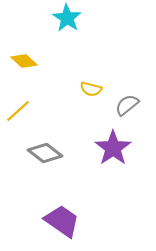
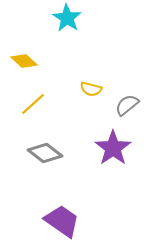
yellow line: moved 15 px right, 7 px up
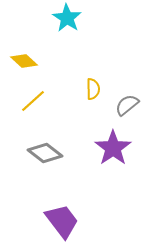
yellow semicircle: moved 2 px right; rotated 105 degrees counterclockwise
yellow line: moved 3 px up
purple trapezoid: rotated 18 degrees clockwise
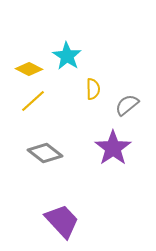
cyan star: moved 38 px down
yellow diamond: moved 5 px right, 8 px down; rotated 16 degrees counterclockwise
purple trapezoid: rotated 6 degrees counterclockwise
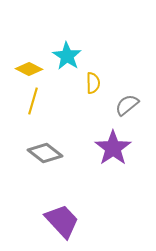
yellow semicircle: moved 6 px up
yellow line: rotated 32 degrees counterclockwise
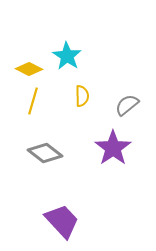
yellow semicircle: moved 11 px left, 13 px down
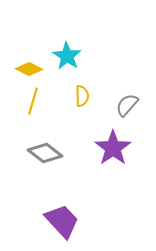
gray semicircle: rotated 10 degrees counterclockwise
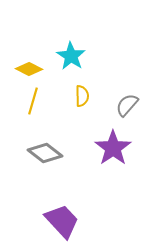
cyan star: moved 4 px right
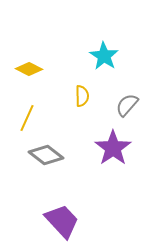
cyan star: moved 33 px right
yellow line: moved 6 px left, 17 px down; rotated 8 degrees clockwise
gray diamond: moved 1 px right, 2 px down
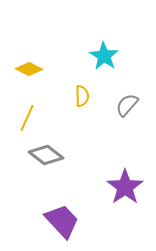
purple star: moved 12 px right, 39 px down
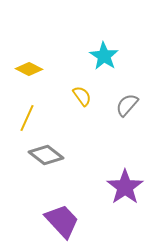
yellow semicircle: rotated 35 degrees counterclockwise
